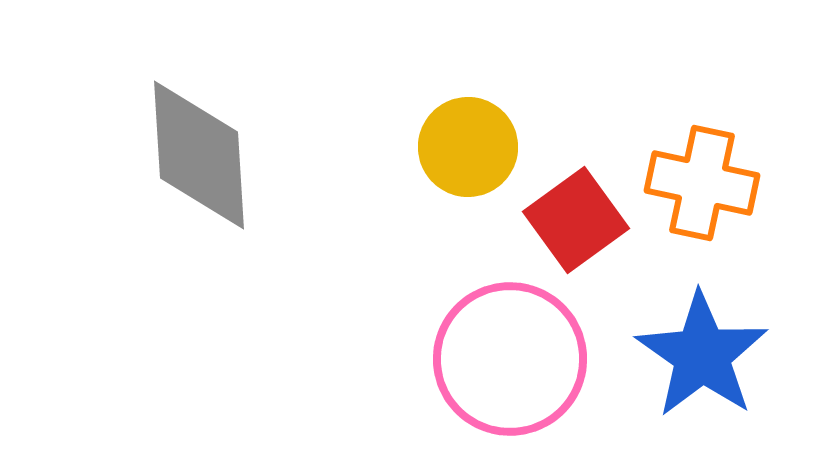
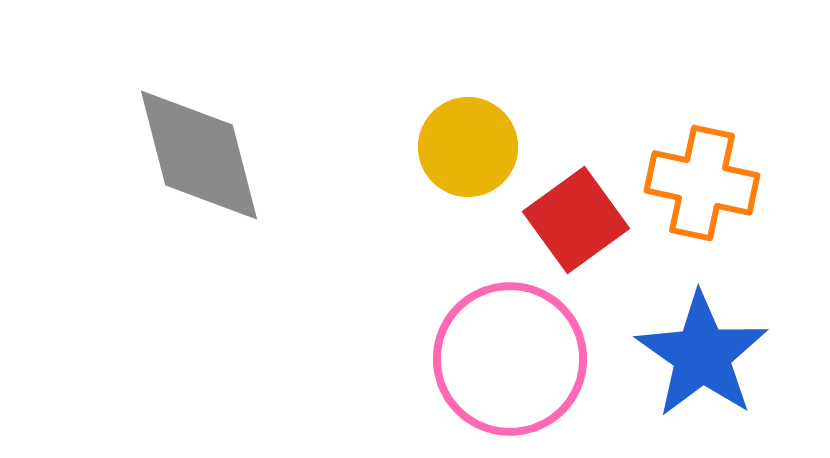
gray diamond: rotated 11 degrees counterclockwise
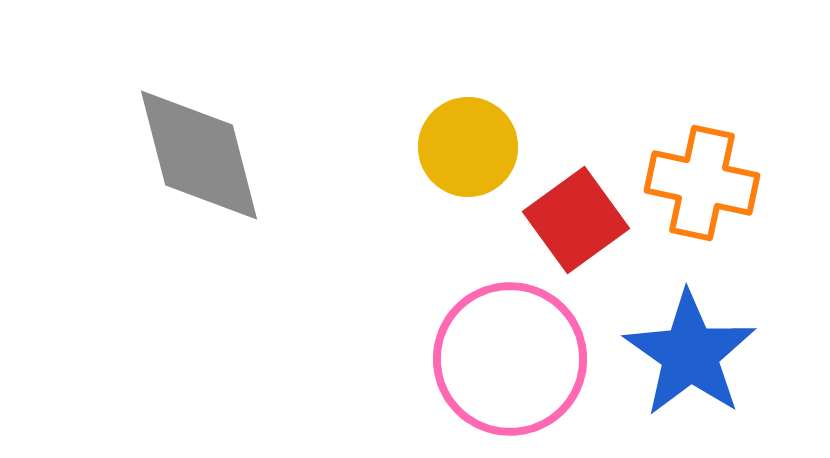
blue star: moved 12 px left, 1 px up
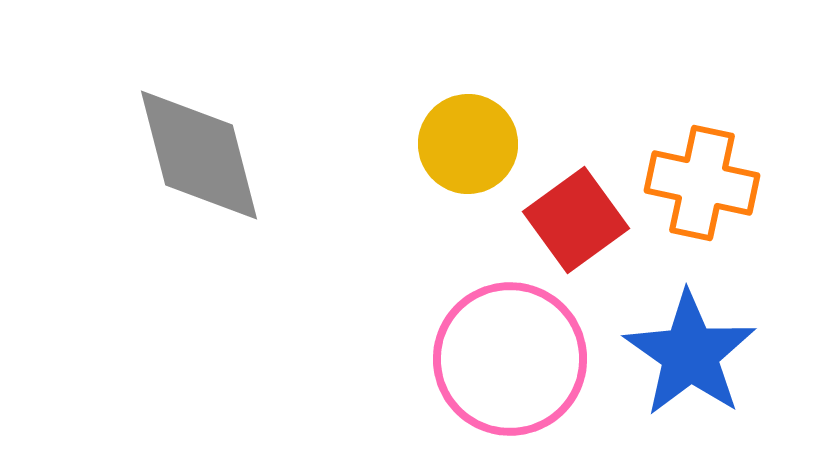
yellow circle: moved 3 px up
